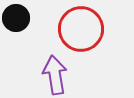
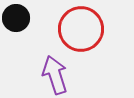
purple arrow: rotated 9 degrees counterclockwise
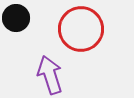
purple arrow: moved 5 px left
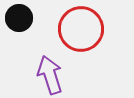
black circle: moved 3 px right
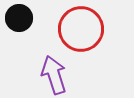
purple arrow: moved 4 px right
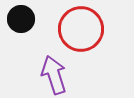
black circle: moved 2 px right, 1 px down
